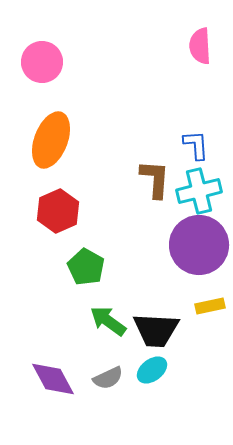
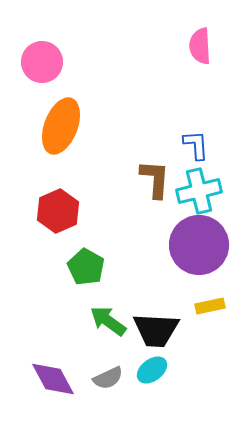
orange ellipse: moved 10 px right, 14 px up
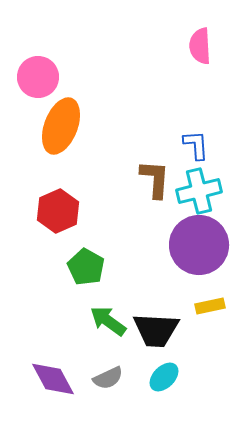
pink circle: moved 4 px left, 15 px down
cyan ellipse: moved 12 px right, 7 px down; rotated 8 degrees counterclockwise
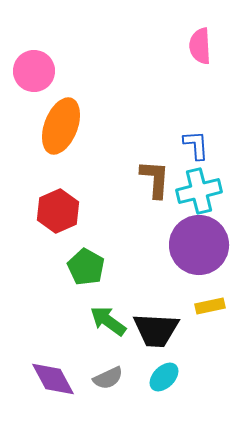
pink circle: moved 4 px left, 6 px up
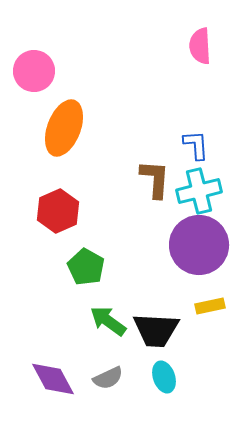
orange ellipse: moved 3 px right, 2 px down
cyan ellipse: rotated 64 degrees counterclockwise
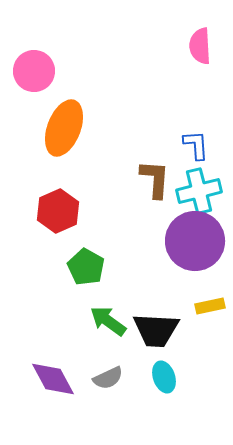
purple circle: moved 4 px left, 4 px up
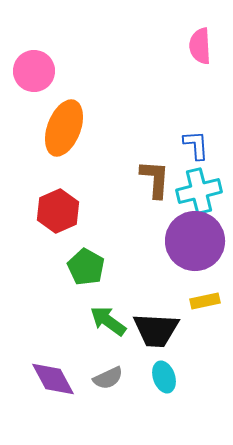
yellow rectangle: moved 5 px left, 5 px up
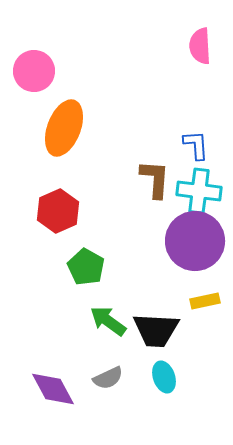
cyan cross: rotated 21 degrees clockwise
purple diamond: moved 10 px down
